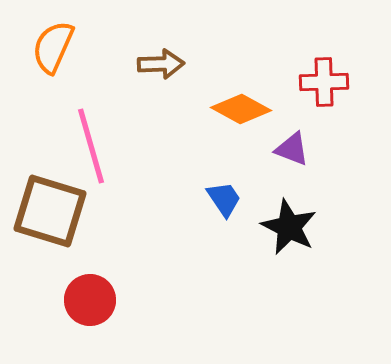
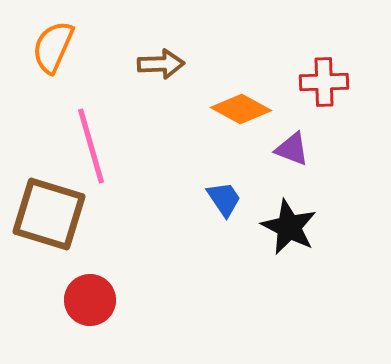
brown square: moved 1 px left, 3 px down
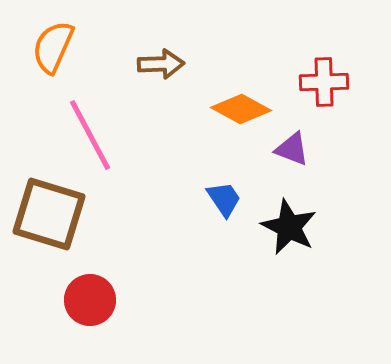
pink line: moved 1 px left, 11 px up; rotated 12 degrees counterclockwise
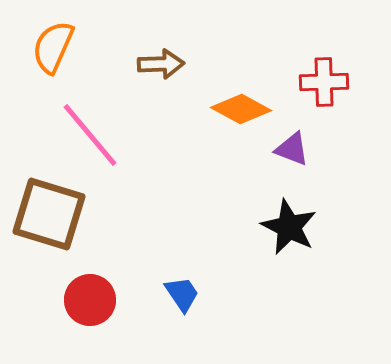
pink line: rotated 12 degrees counterclockwise
blue trapezoid: moved 42 px left, 95 px down
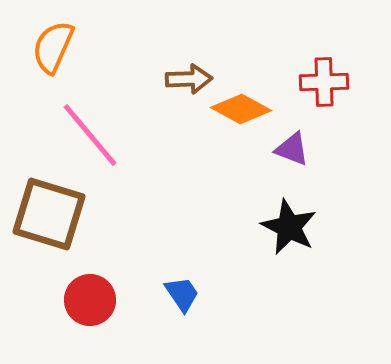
brown arrow: moved 28 px right, 15 px down
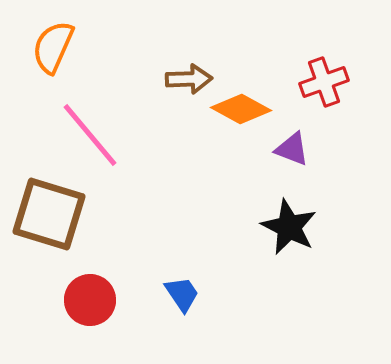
red cross: rotated 18 degrees counterclockwise
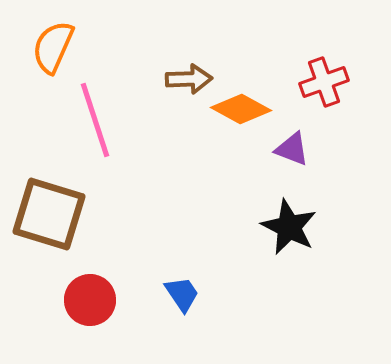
pink line: moved 5 px right, 15 px up; rotated 22 degrees clockwise
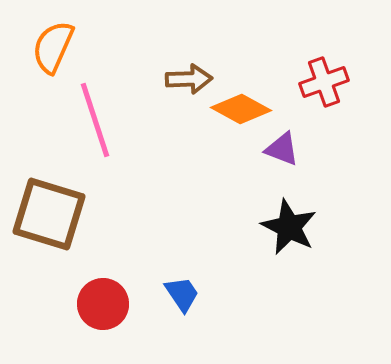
purple triangle: moved 10 px left
red circle: moved 13 px right, 4 px down
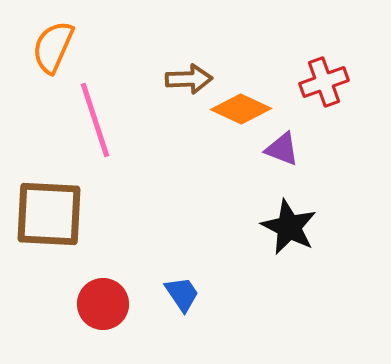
orange diamond: rotated 4 degrees counterclockwise
brown square: rotated 14 degrees counterclockwise
